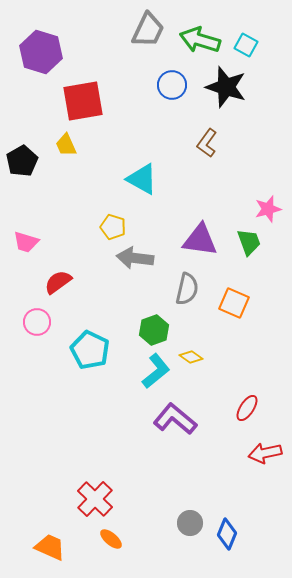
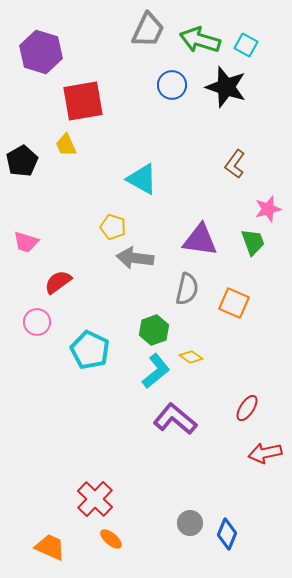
brown L-shape: moved 28 px right, 21 px down
green trapezoid: moved 4 px right
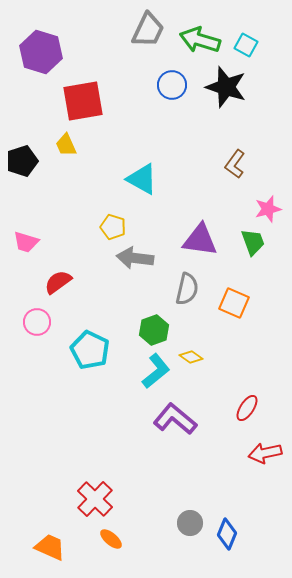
black pentagon: rotated 12 degrees clockwise
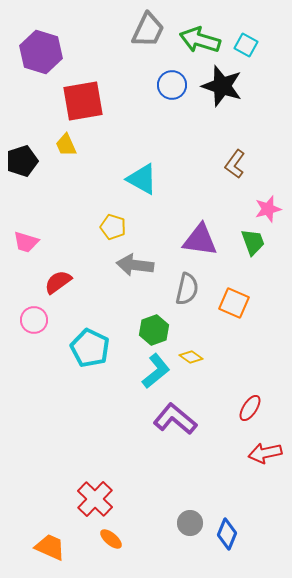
black star: moved 4 px left, 1 px up
gray arrow: moved 7 px down
pink circle: moved 3 px left, 2 px up
cyan pentagon: moved 2 px up
red ellipse: moved 3 px right
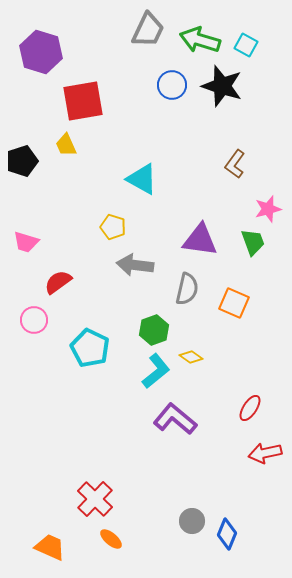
gray circle: moved 2 px right, 2 px up
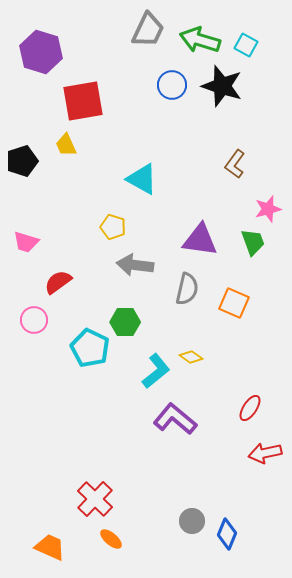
green hexagon: moved 29 px left, 8 px up; rotated 20 degrees clockwise
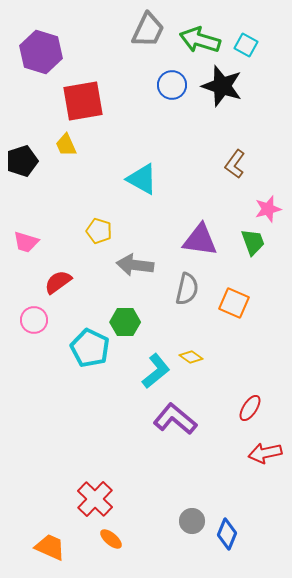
yellow pentagon: moved 14 px left, 4 px down
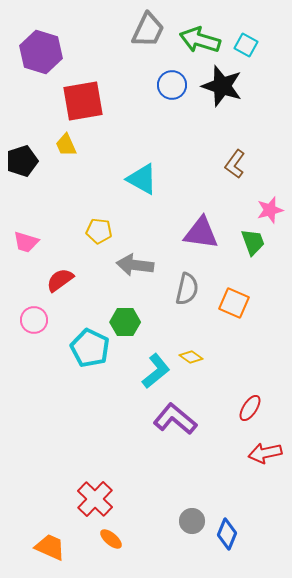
pink star: moved 2 px right, 1 px down
yellow pentagon: rotated 10 degrees counterclockwise
purple triangle: moved 1 px right, 7 px up
red semicircle: moved 2 px right, 2 px up
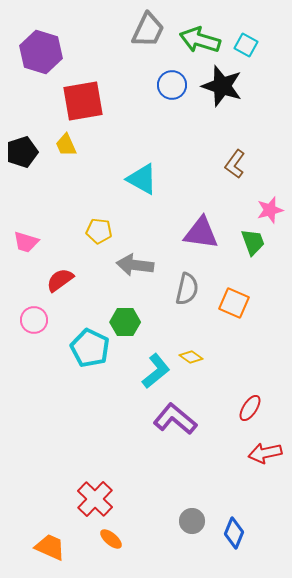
black pentagon: moved 9 px up
blue diamond: moved 7 px right, 1 px up
